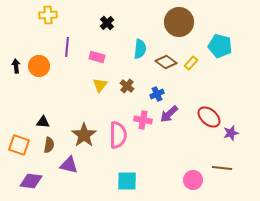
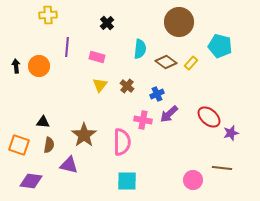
pink semicircle: moved 4 px right, 7 px down
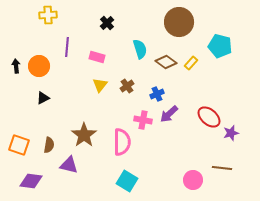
cyan semicircle: rotated 24 degrees counterclockwise
brown cross: rotated 16 degrees clockwise
black triangle: moved 24 px up; rotated 32 degrees counterclockwise
cyan square: rotated 30 degrees clockwise
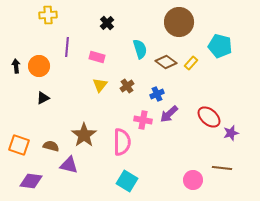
brown semicircle: moved 2 px right, 1 px down; rotated 84 degrees counterclockwise
